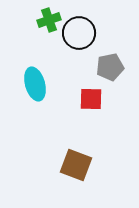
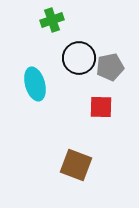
green cross: moved 3 px right
black circle: moved 25 px down
red square: moved 10 px right, 8 px down
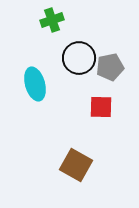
brown square: rotated 8 degrees clockwise
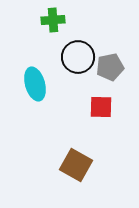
green cross: moved 1 px right; rotated 15 degrees clockwise
black circle: moved 1 px left, 1 px up
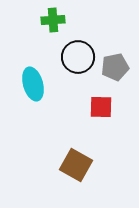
gray pentagon: moved 5 px right
cyan ellipse: moved 2 px left
